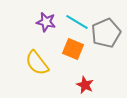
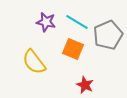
gray pentagon: moved 2 px right, 2 px down
yellow semicircle: moved 3 px left, 1 px up
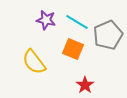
purple star: moved 2 px up
red star: rotated 12 degrees clockwise
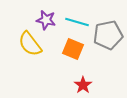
cyan line: rotated 15 degrees counterclockwise
gray pentagon: rotated 12 degrees clockwise
yellow semicircle: moved 4 px left, 18 px up
red star: moved 2 px left
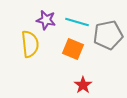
yellow semicircle: rotated 148 degrees counterclockwise
